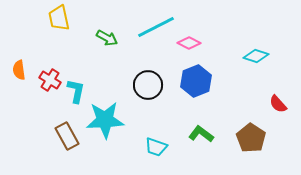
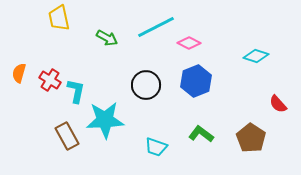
orange semicircle: moved 3 px down; rotated 24 degrees clockwise
black circle: moved 2 px left
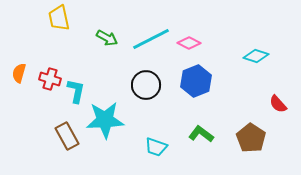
cyan line: moved 5 px left, 12 px down
red cross: moved 1 px up; rotated 15 degrees counterclockwise
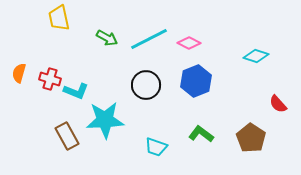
cyan line: moved 2 px left
cyan L-shape: rotated 100 degrees clockwise
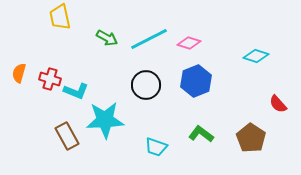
yellow trapezoid: moved 1 px right, 1 px up
pink diamond: rotated 10 degrees counterclockwise
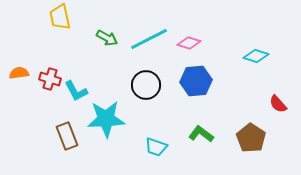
orange semicircle: rotated 66 degrees clockwise
blue hexagon: rotated 16 degrees clockwise
cyan L-shape: rotated 40 degrees clockwise
cyan star: moved 1 px right, 1 px up
brown rectangle: rotated 8 degrees clockwise
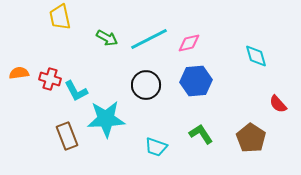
pink diamond: rotated 30 degrees counterclockwise
cyan diamond: rotated 55 degrees clockwise
green L-shape: rotated 20 degrees clockwise
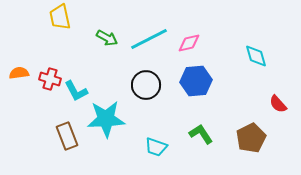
brown pentagon: rotated 12 degrees clockwise
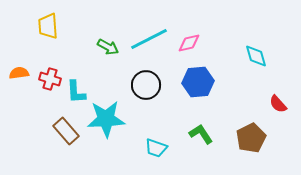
yellow trapezoid: moved 12 px left, 9 px down; rotated 8 degrees clockwise
green arrow: moved 1 px right, 9 px down
blue hexagon: moved 2 px right, 1 px down
cyan L-shape: moved 1 px down; rotated 25 degrees clockwise
brown rectangle: moved 1 px left, 5 px up; rotated 20 degrees counterclockwise
cyan trapezoid: moved 1 px down
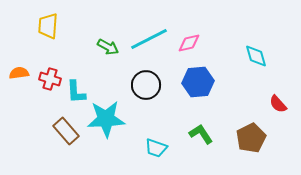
yellow trapezoid: rotated 8 degrees clockwise
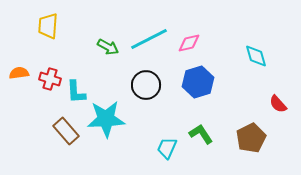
blue hexagon: rotated 12 degrees counterclockwise
cyan trapezoid: moved 11 px right; rotated 95 degrees clockwise
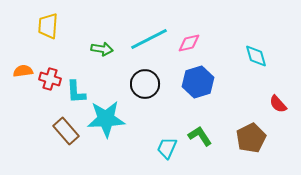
green arrow: moved 6 px left, 2 px down; rotated 20 degrees counterclockwise
orange semicircle: moved 4 px right, 2 px up
black circle: moved 1 px left, 1 px up
green L-shape: moved 1 px left, 2 px down
